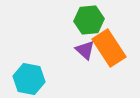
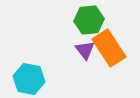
purple triangle: rotated 10 degrees clockwise
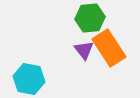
green hexagon: moved 1 px right, 2 px up
purple triangle: moved 1 px left
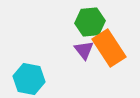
green hexagon: moved 4 px down
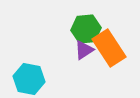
green hexagon: moved 4 px left, 7 px down
purple triangle: rotated 35 degrees clockwise
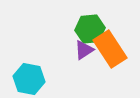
green hexagon: moved 4 px right
orange rectangle: moved 1 px right, 1 px down
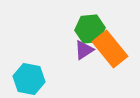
orange rectangle: rotated 6 degrees counterclockwise
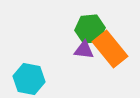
purple triangle: rotated 40 degrees clockwise
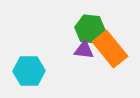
green hexagon: rotated 12 degrees clockwise
cyan hexagon: moved 8 px up; rotated 12 degrees counterclockwise
